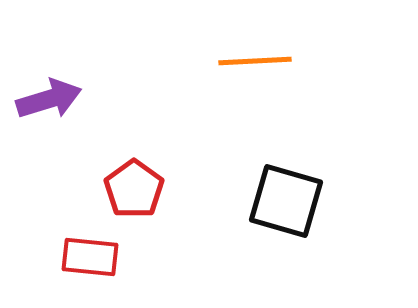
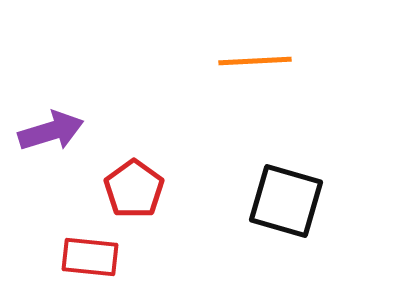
purple arrow: moved 2 px right, 32 px down
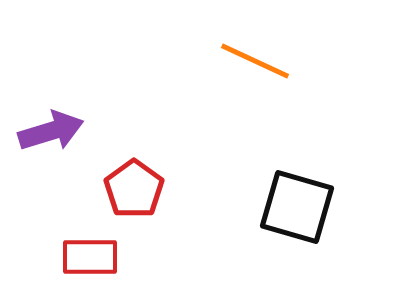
orange line: rotated 28 degrees clockwise
black square: moved 11 px right, 6 px down
red rectangle: rotated 6 degrees counterclockwise
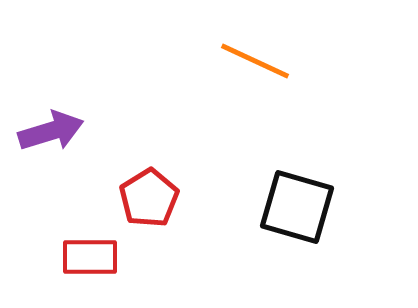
red pentagon: moved 15 px right, 9 px down; rotated 4 degrees clockwise
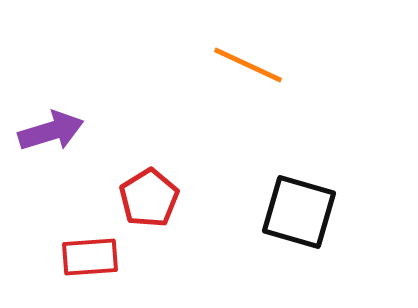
orange line: moved 7 px left, 4 px down
black square: moved 2 px right, 5 px down
red rectangle: rotated 4 degrees counterclockwise
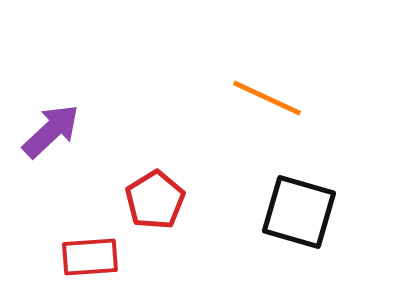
orange line: moved 19 px right, 33 px down
purple arrow: rotated 26 degrees counterclockwise
red pentagon: moved 6 px right, 2 px down
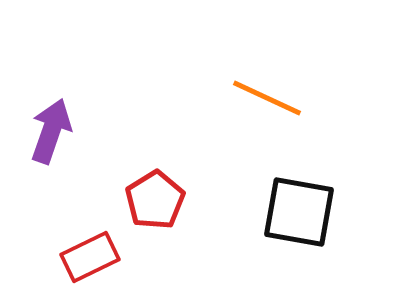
purple arrow: rotated 28 degrees counterclockwise
black square: rotated 6 degrees counterclockwise
red rectangle: rotated 22 degrees counterclockwise
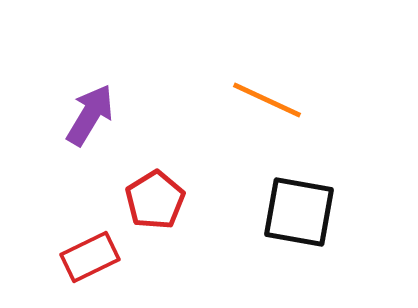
orange line: moved 2 px down
purple arrow: moved 39 px right, 16 px up; rotated 12 degrees clockwise
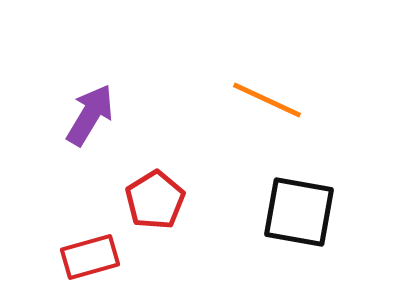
red rectangle: rotated 10 degrees clockwise
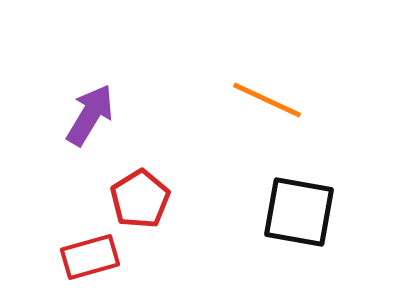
red pentagon: moved 15 px left, 1 px up
